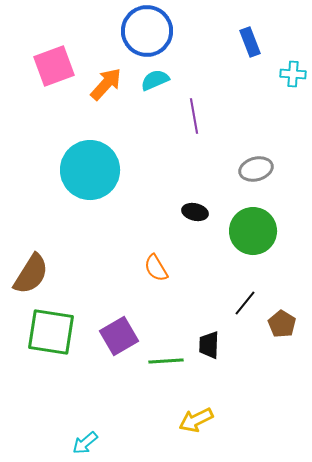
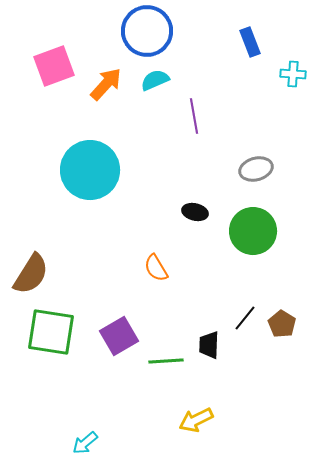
black line: moved 15 px down
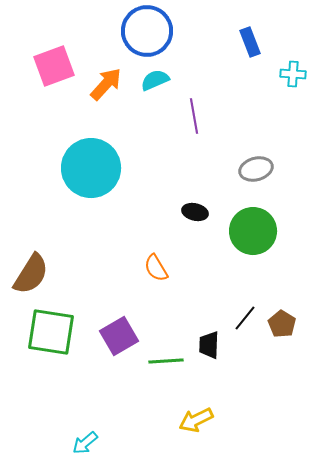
cyan circle: moved 1 px right, 2 px up
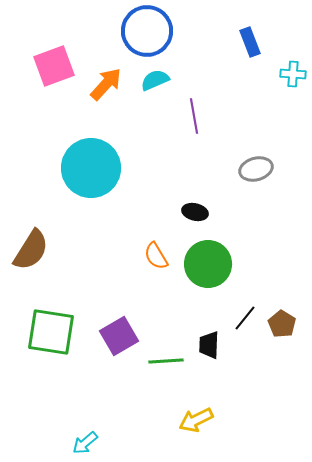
green circle: moved 45 px left, 33 px down
orange semicircle: moved 12 px up
brown semicircle: moved 24 px up
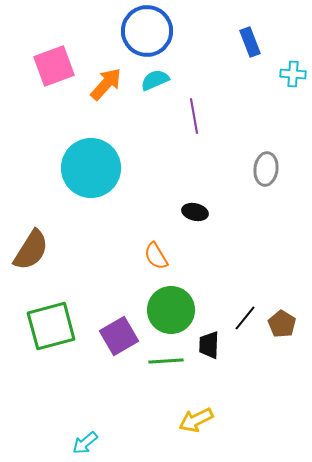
gray ellipse: moved 10 px right; rotated 68 degrees counterclockwise
green circle: moved 37 px left, 46 px down
green square: moved 6 px up; rotated 24 degrees counterclockwise
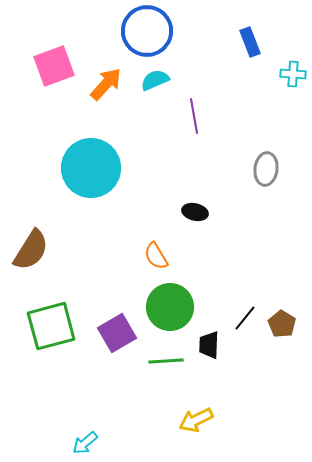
green circle: moved 1 px left, 3 px up
purple square: moved 2 px left, 3 px up
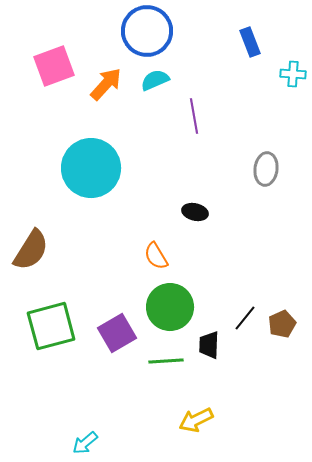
brown pentagon: rotated 16 degrees clockwise
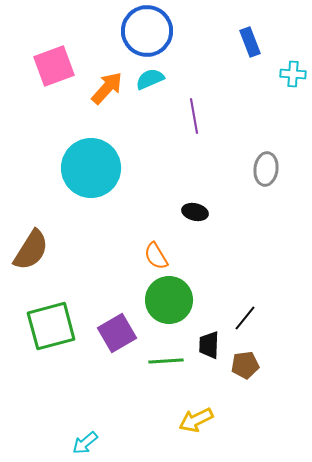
cyan semicircle: moved 5 px left, 1 px up
orange arrow: moved 1 px right, 4 px down
green circle: moved 1 px left, 7 px up
brown pentagon: moved 37 px left, 41 px down; rotated 16 degrees clockwise
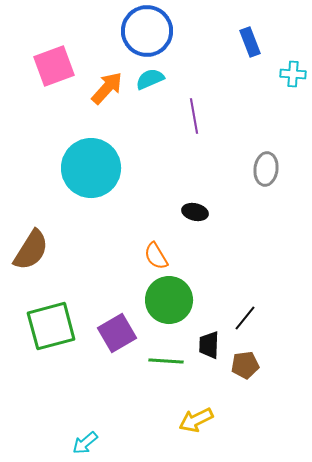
green line: rotated 8 degrees clockwise
